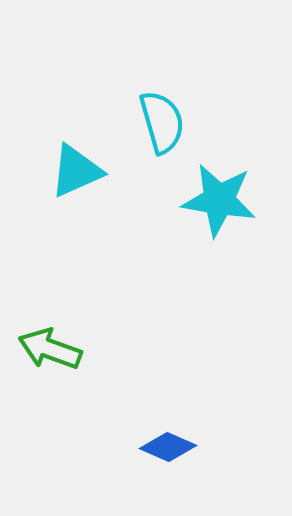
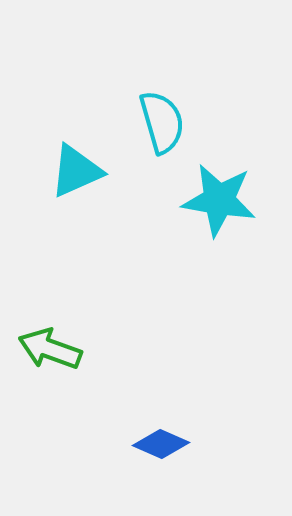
blue diamond: moved 7 px left, 3 px up
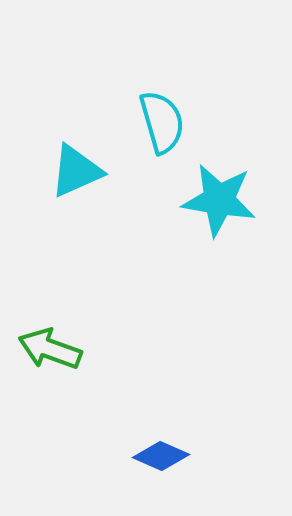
blue diamond: moved 12 px down
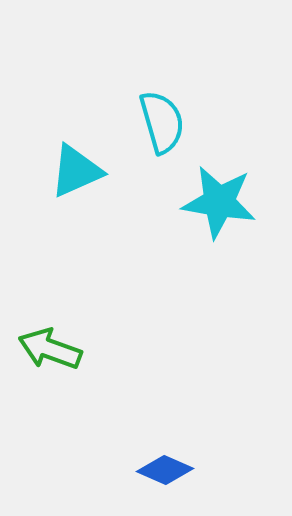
cyan star: moved 2 px down
blue diamond: moved 4 px right, 14 px down
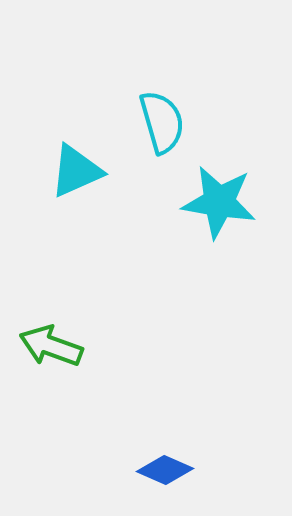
green arrow: moved 1 px right, 3 px up
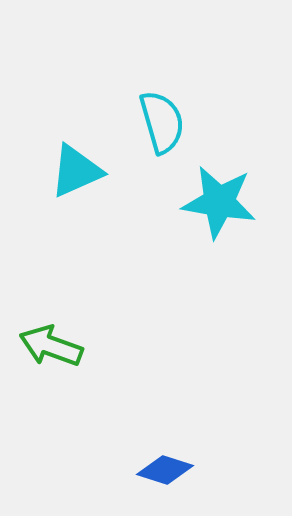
blue diamond: rotated 6 degrees counterclockwise
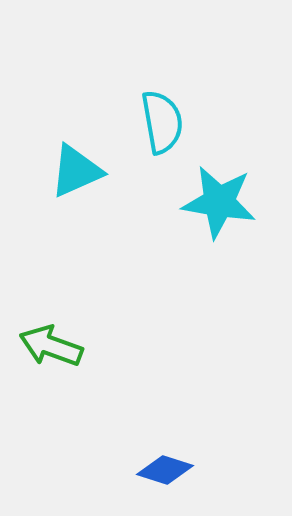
cyan semicircle: rotated 6 degrees clockwise
